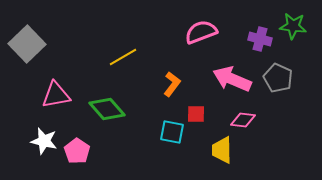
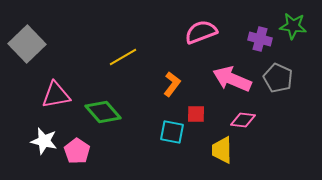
green diamond: moved 4 px left, 3 px down
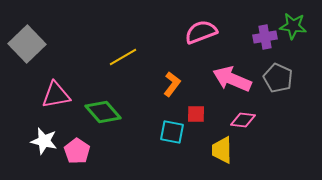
purple cross: moved 5 px right, 2 px up; rotated 25 degrees counterclockwise
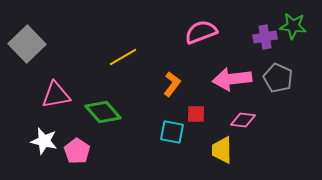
pink arrow: rotated 30 degrees counterclockwise
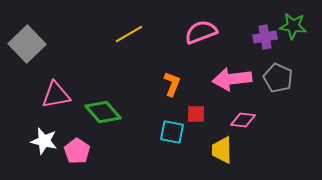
yellow line: moved 6 px right, 23 px up
orange L-shape: rotated 15 degrees counterclockwise
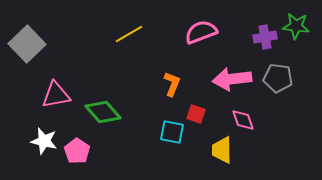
green star: moved 3 px right
gray pentagon: rotated 16 degrees counterclockwise
red square: rotated 18 degrees clockwise
pink diamond: rotated 65 degrees clockwise
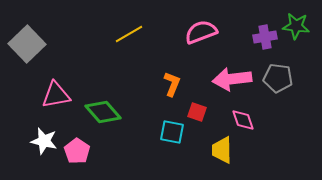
red square: moved 1 px right, 2 px up
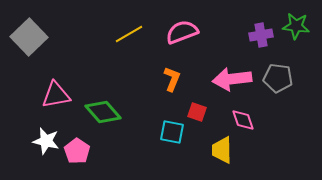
pink semicircle: moved 19 px left
purple cross: moved 4 px left, 2 px up
gray square: moved 2 px right, 7 px up
orange L-shape: moved 5 px up
white star: moved 2 px right
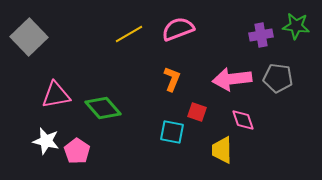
pink semicircle: moved 4 px left, 3 px up
green diamond: moved 4 px up
